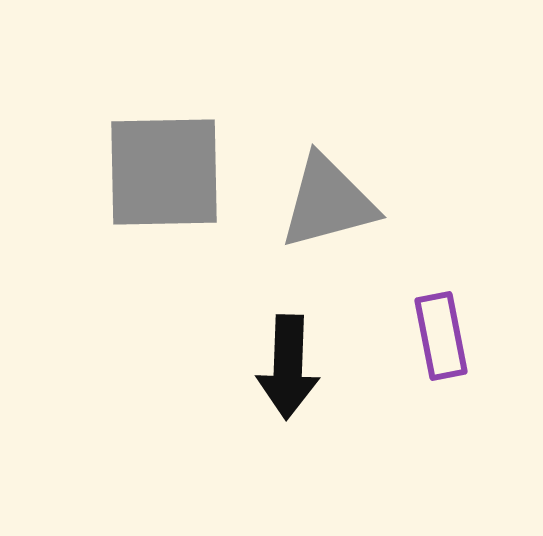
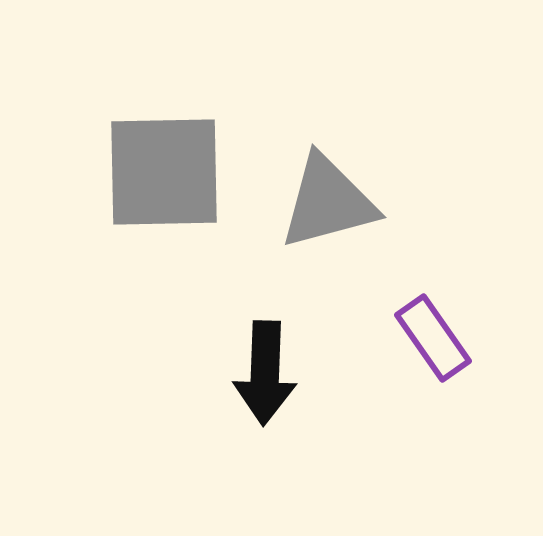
purple rectangle: moved 8 px left, 2 px down; rotated 24 degrees counterclockwise
black arrow: moved 23 px left, 6 px down
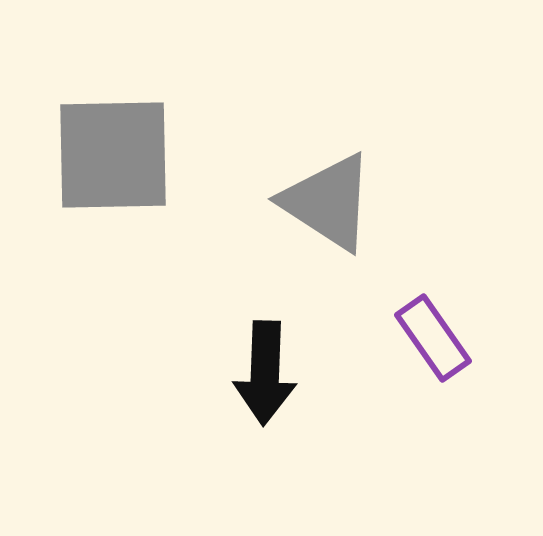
gray square: moved 51 px left, 17 px up
gray triangle: rotated 48 degrees clockwise
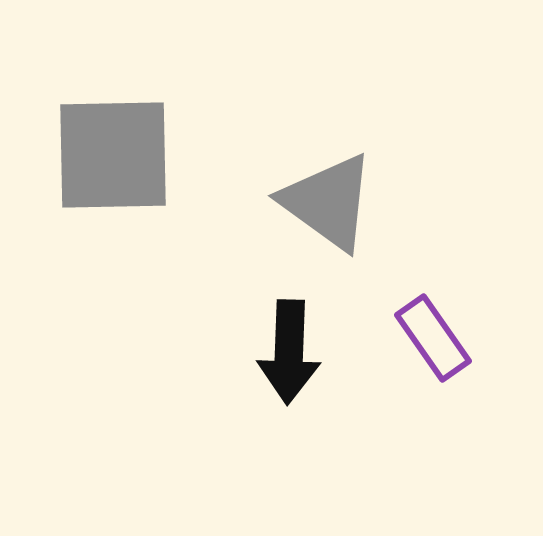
gray triangle: rotated 3 degrees clockwise
black arrow: moved 24 px right, 21 px up
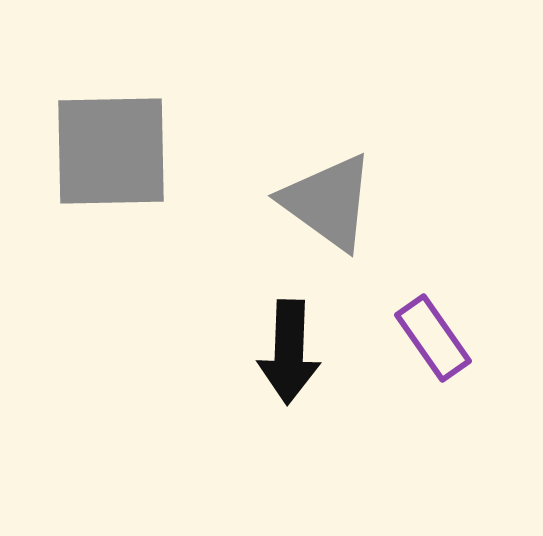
gray square: moved 2 px left, 4 px up
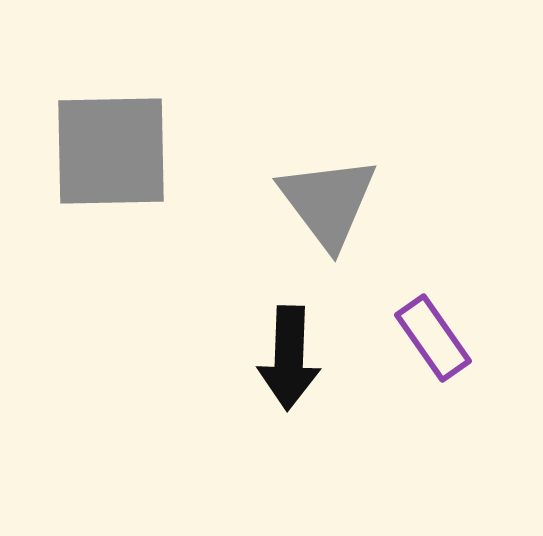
gray triangle: rotated 17 degrees clockwise
black arrow: moved 6 px down
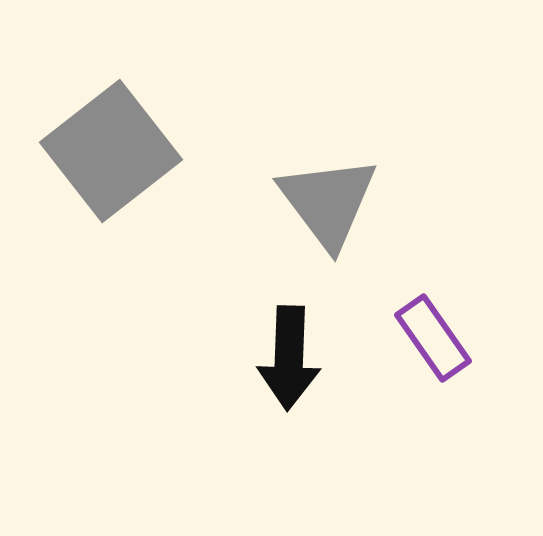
gray square: rotated 37 degrees counterclockwise
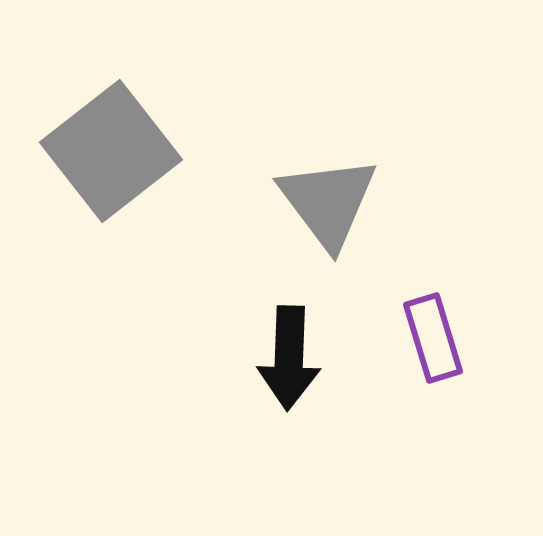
purple rectangle: rotated 18 degrees clockwise
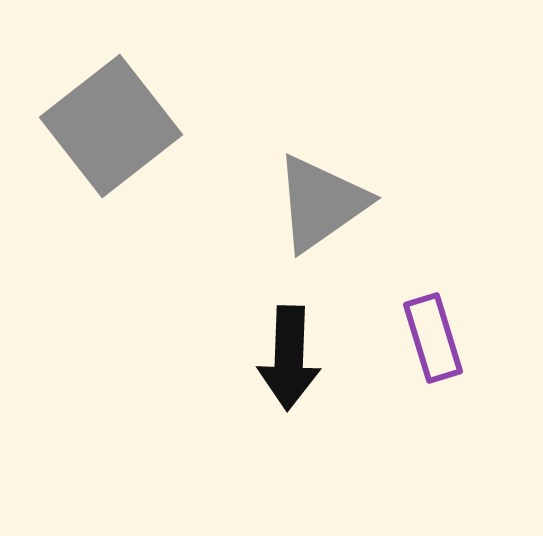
gray square: moved 25 px up
gray triangle: moved 7 px left, 1 px down; rotated 32 degrees clockwise
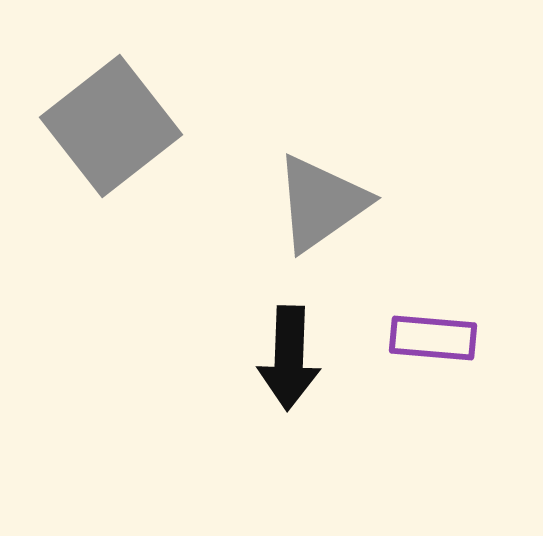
purple rectangle: rotated 68 degrees counterclockwise
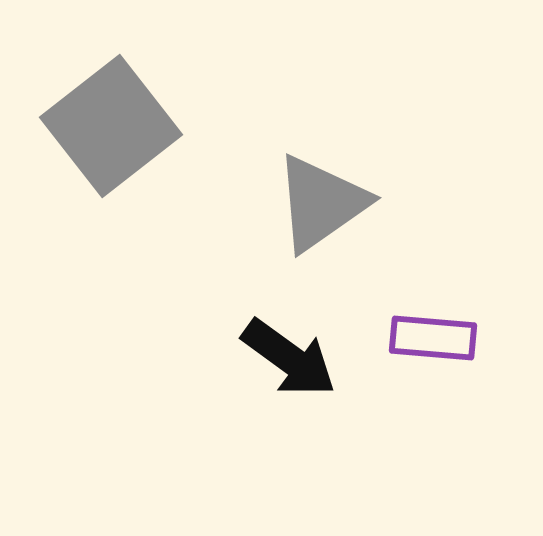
black arrow: rotated 56 degrees counterclockwise
